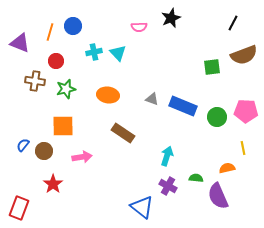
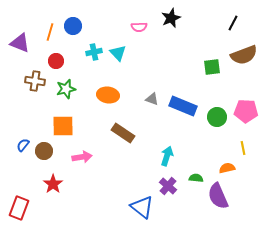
purple cross: rotated 12 degrees clockwise
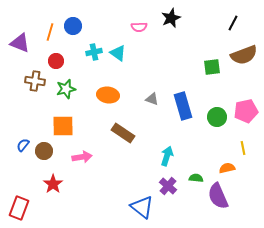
cyan triangle: rotated 12 degrees counterclockwise
blue rectangle: rotated 52 degrees clockwise
pink pentagon: rotated 15 degrees counterclockwise
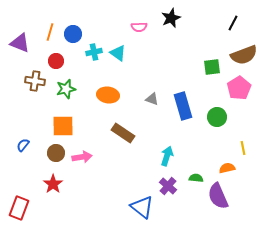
blue circle: moved 8 px down
pink pentagon: moved 7 px left, 23 px up; rotated 20 degrees counterclockwise
brown circle: moved 12 px right, 2 px down
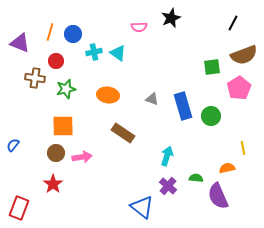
brown cross: moved 3 px up
green circle: moved 6 px left, 1 px up
blue semicircle: moved 10 px left
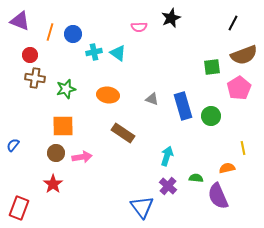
purple triangle: moved 22 px up
red circle: moved 26 px left, 6 px up
blue triangle: rotated 15 degrees clockwise
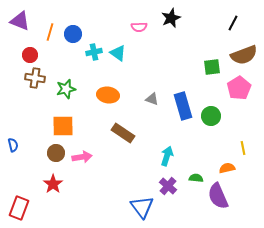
blue semicircle: rotated 128 degrees clockwise
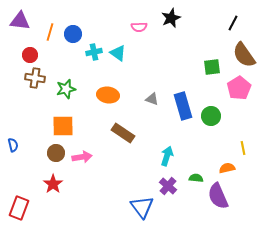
purple triangle: rotated 15 degrees counterclockwise
brown semicircle: rotated 76 degrees clockwise
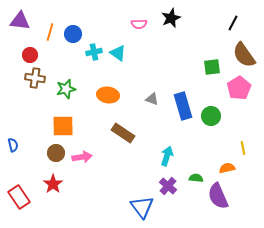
pink semicircle: moved 3 px up
red rectangle: moved 11 px up; rotated 55 degrees counterclockwise
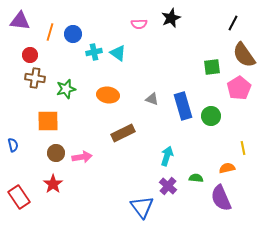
orange square: moved 15 px left, 5 px up
brown rectangle: rotated 60 degrees counterclockwise
purple semicircle: moved 3 px right, 2 px down
